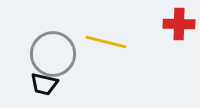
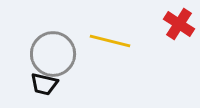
red cross: rotated 32 degrees clockwise
yellow line: moved 4 px right, 1 px up
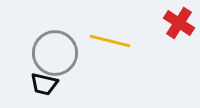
red cross: moved 1 px up
gray circle: moved 2 px right, 1 px up
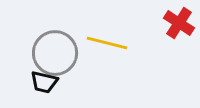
yellow line: moved 3 px left, 2 px down
black trapezoid: moved 2 px up
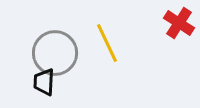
yellow line: rotated 51 degrees clockwise
black trapezoid: rotated 80 degrees clockwise
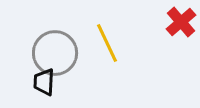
red cross: moved 2 px right, 1 px up; rotated 16 degrees clockwise
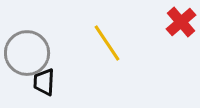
yellow line: rotated 9 degrees counterclockwise
gray circle: moved 28 px left
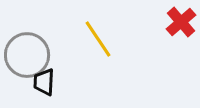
yellow line: moved 9 px left, 4 px up
gray circle: moved 2 px down
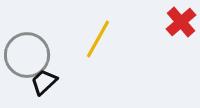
yellow line: rotated 63 degrees clockwise
black trapezoid: rotated 44 degrees clockwise
